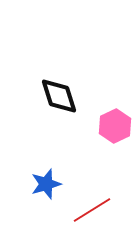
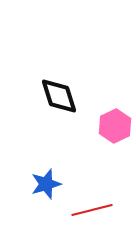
red line: rotated 18 degrees clockwise
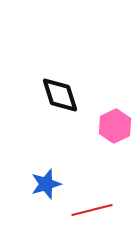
black diamond: moved 1 px right, 1 px up
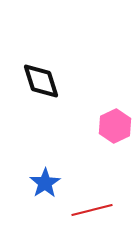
black diamond: moved 19 px left, 14 px up
blue star: moved 1 px left, 1 px up; rotated 16 degrees counterclockwise
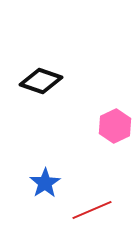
black diamond: rotated 54 degrees counterclockwise
red line: rotated 9 degrees counterclockwise
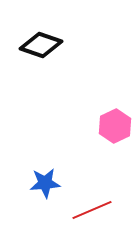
black diamond: moved 36 px up
blue star: rotated 28 degrees clockwise
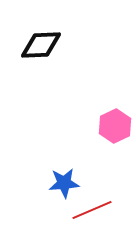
black diamond: rotated 21 degrees counterclockwise
blue star: moved 19 px right
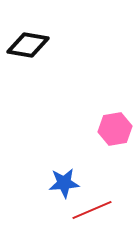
black diamond: moved 13 px left; rotated 12 degrees clockwise
pink hexagon: moved 3 px down; rotated 16 degrees clockwise
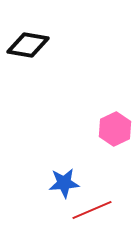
pink hexagon: rotated 16 degrees counterclockwise
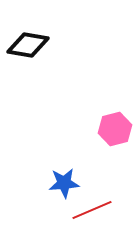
pink hexagon: rotated 12 degrees clockwise
